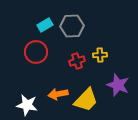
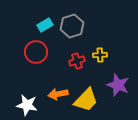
gray hexagon: rotated 15 degrees counterclockwise
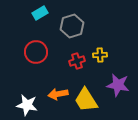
cyan rectangle: moved 5 px left, 12 px up
purple star: rotated 10 degrees counterclockwise
yellow trapezoid: rotated 104 degrees clockwise
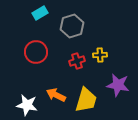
orange arrow: moved 2 px left, 1 px down; rotated 36 degrees clockwise
yellow trapezoid: rotated 132 degrees counterclockwise
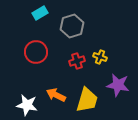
yellow cross: moved 2 px down; rotated 24 degrees clockwise
yellow trapezoid: moved 1 px right
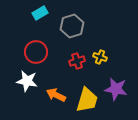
purple star: moved 2 px left, 4 px down
white star: moved 24 px up
